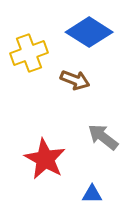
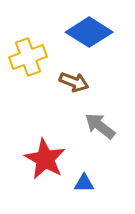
yellow cross: moved 1 px left, 4 px down
brown arrow: moved 1 px left, 2 px down
gray arrow: moved 3 px left, 11 px up
blue triangle: moved 8 px left, 11 px up
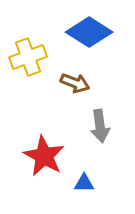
brown arrow: moved 1 px right, 1 px down
gray arrow: rotated 136 degrees counterclockwise
red star: moved 1 px left, 3 px up
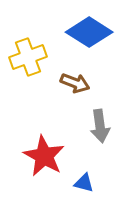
blue triangle: rotated 15 degrees clockwise
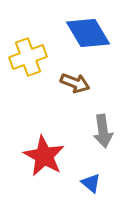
blue diamond: moved 1 px left, 1 px down; rotated 27 degrees clockwise
gray arrow: moved 3 px right, 5 px down
blue triangle: moved 7 px right; rotated 25 degrees clockwise
